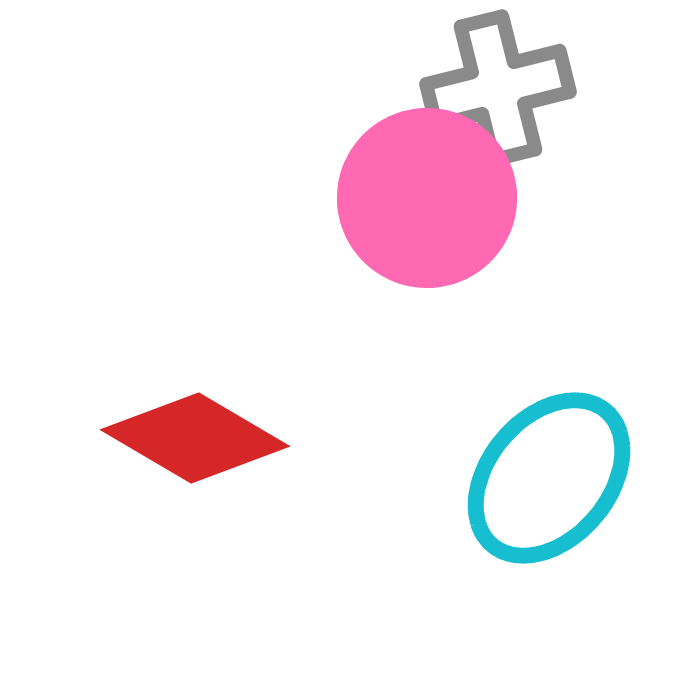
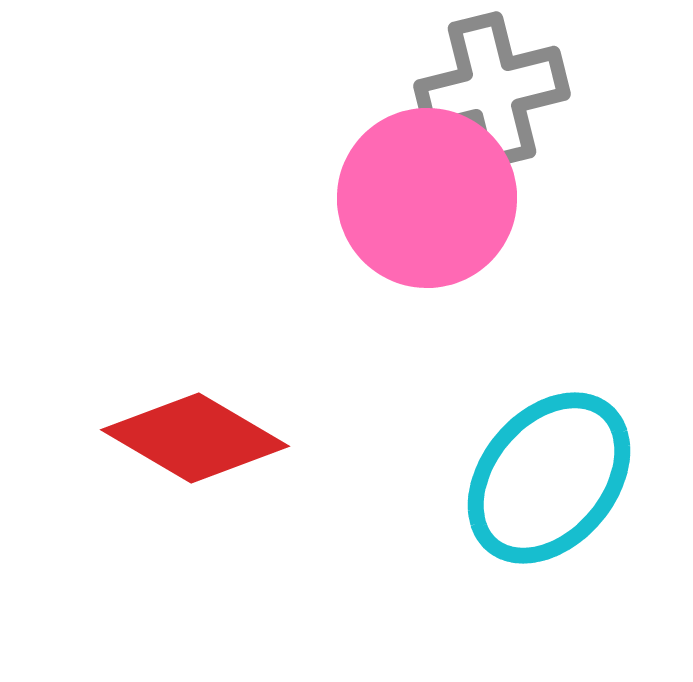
gray cross: moved 6 px left, 2 px down
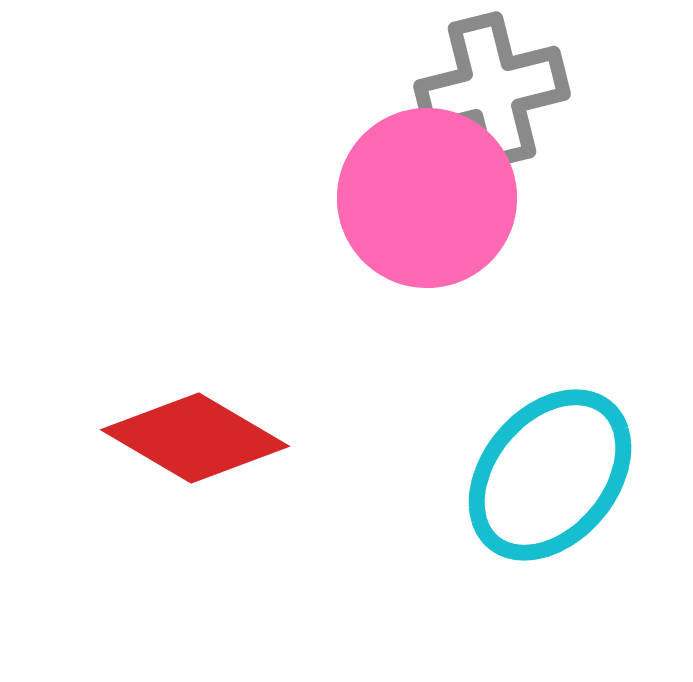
cyan ellipse: moved 1 px right, 3 px up
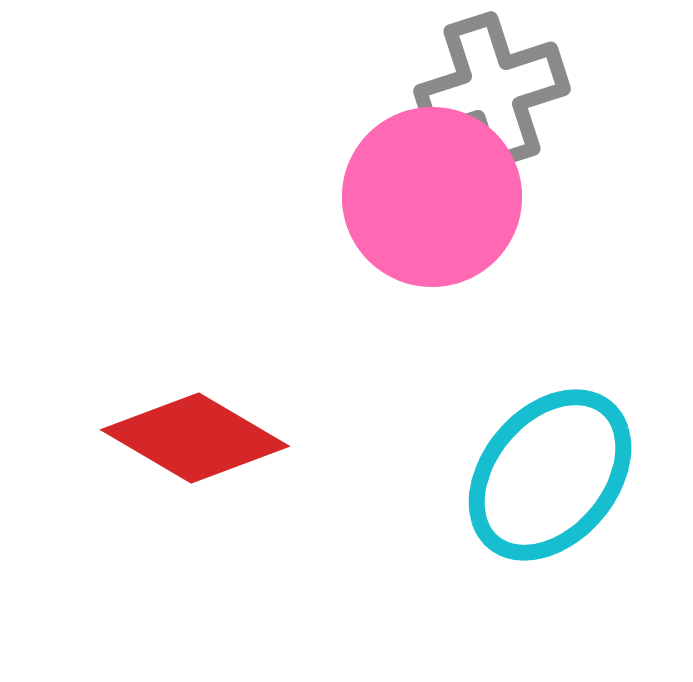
gray cross: rotated 4 degrees counterclockwise
pink circle: moved 5 px right, 1 px up
